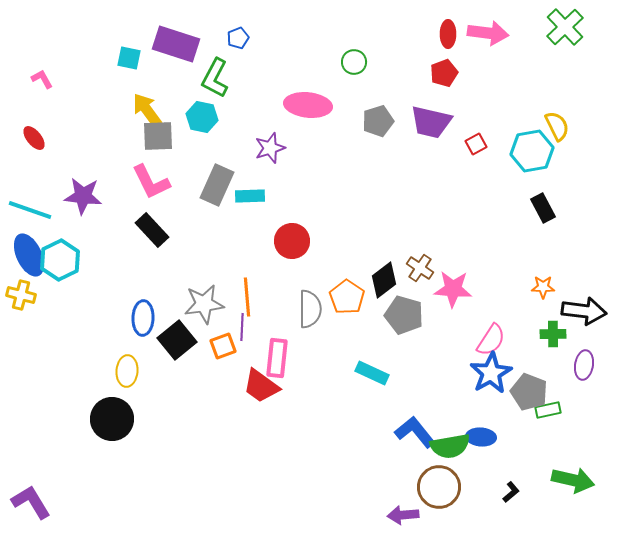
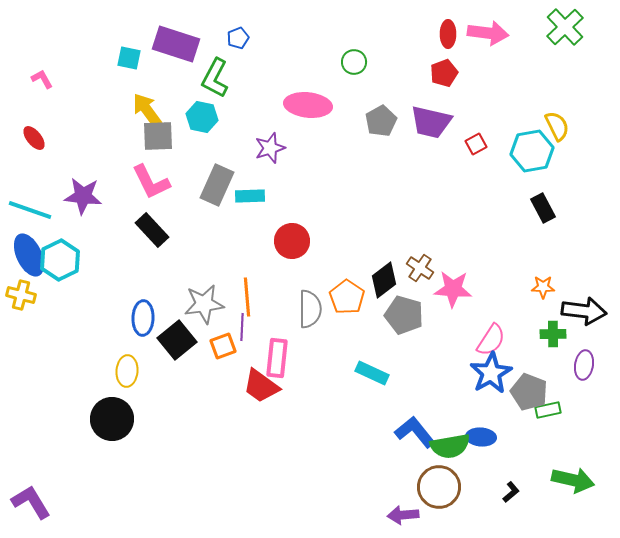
gray pentagon at (378, 121): moved 3 px right; rotated 12 degrees counterclockwise
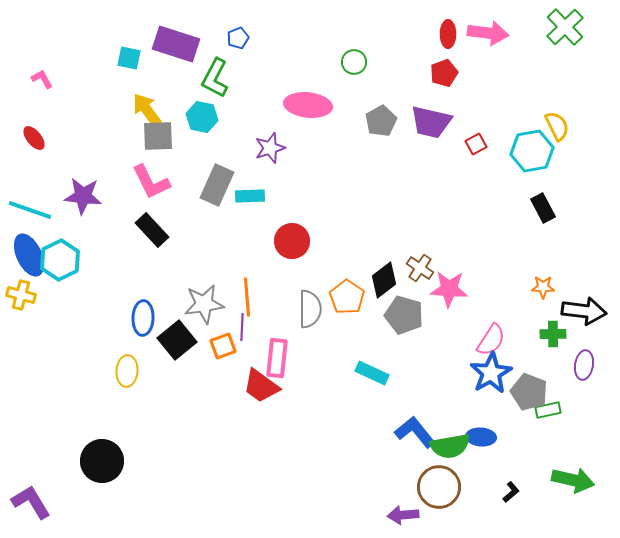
pink star at (453, 289): moved 4 px left
black circle at (112, 419): moved 10 px left, 42 px down
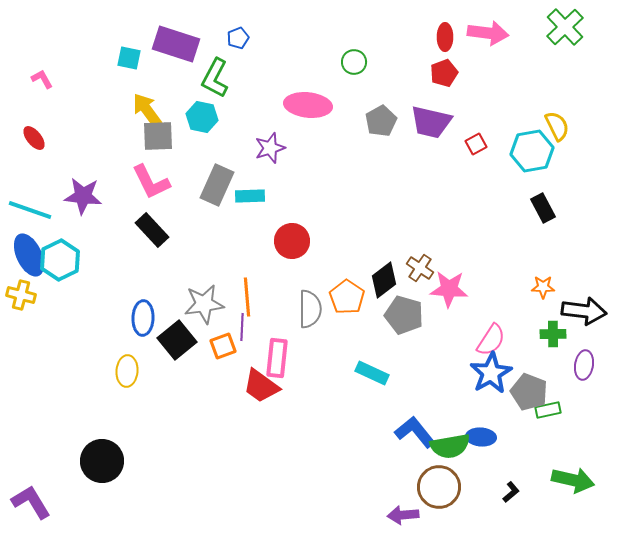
red ellipse at (448, 34): moved 3 px left, 3 px down
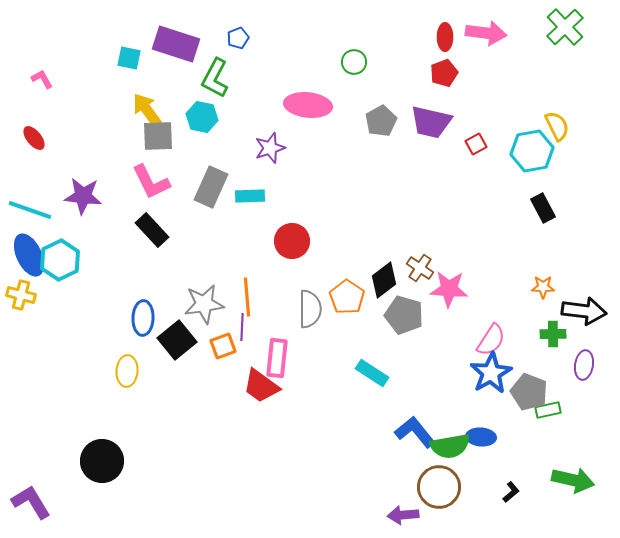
pink arrow at (488, 33): moved 2 px left
gray rectangle at (217, 185): moved 6 px left, 2 px down
cyan rectangle at (372, 373): rotated 8 degrees clockwise
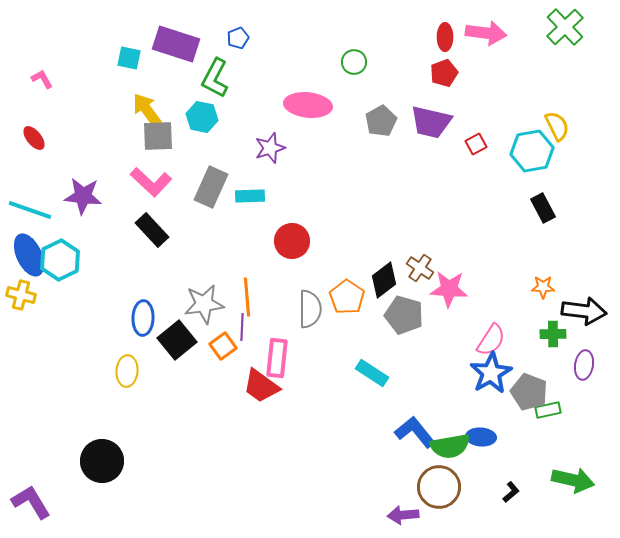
pink L-shape at (151, 182): rotated 21 degrees counterclockwise
orange square at (223, 346): rotated 16 degrees counterclockwise
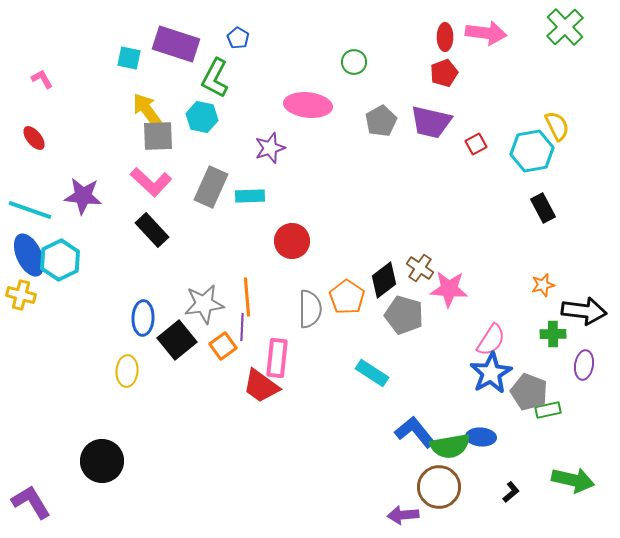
blue pentagon at (238, 38): rotated 20 degrees counterclockwise
orange star at (543, 287): moved 2 px up; rotated 15 degrees counterclockwise
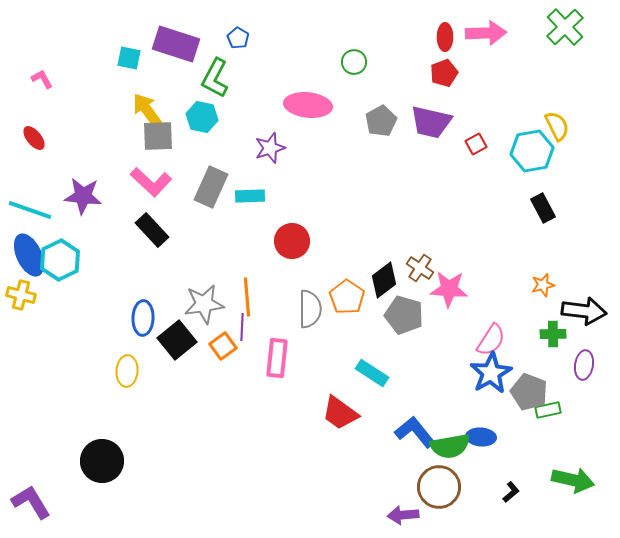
pink arrow at (486, 33): rotated 9 degrees counterclockwise
red trapezoid at (261, 386): moved 79 px right, 27 px down
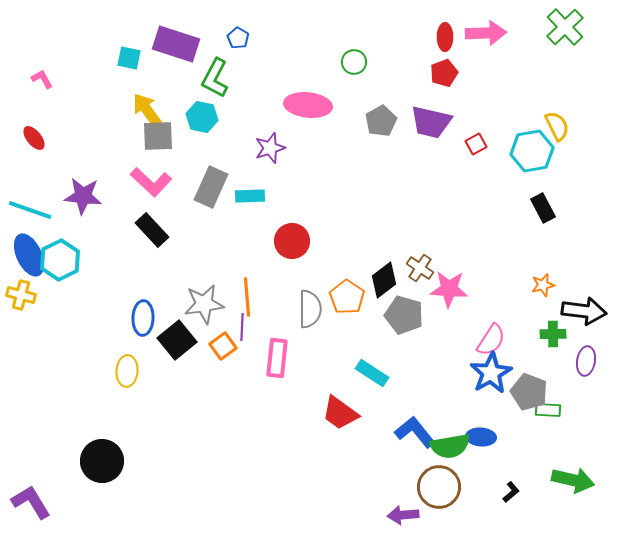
purple ellipse at (584, 365): moved 2 px right, 4 px up
green rectangle at (548, 410): rotated 15 degrees clockwise
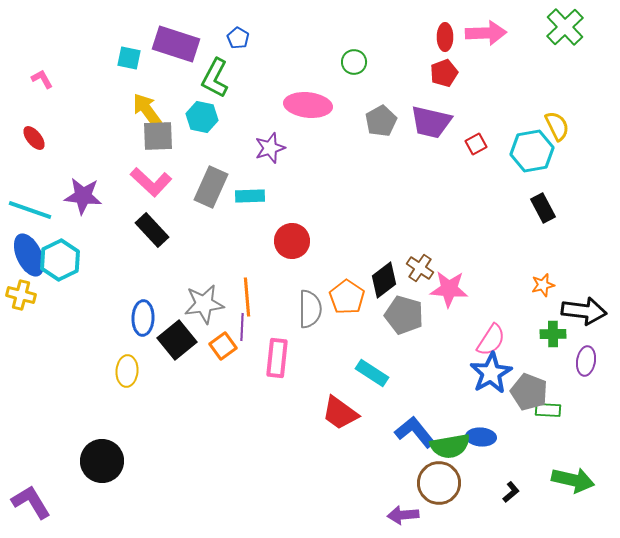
brown circle at (439, 487): moved 4 px up
